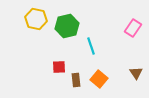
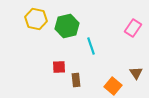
orange square: moved 14 px right, 7 px down
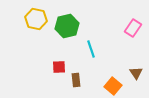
cyan line: moved 3 px down
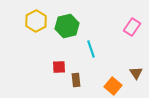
yellow hexagon: moved 2 px down; rotated 20 degrees clockwise
pink rectangle: moved 1 px left, 1 px up
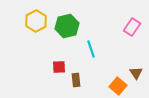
orange square: moved 5 px right
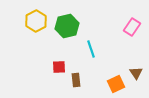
orange square: moved 2 px left, 2 px up; rotated 24 degrees clockwise
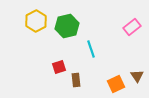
pink rectangle: rotated 18 degrees clockwise
red square: rotated 16 degrees counterclockwise
brown triangle: moved 1 px right, 3 px down
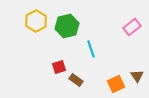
brown rectangle: rotated 48 degrees counterclockwise
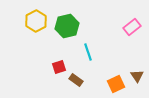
cyan line: moved 3 px left, 3 px down
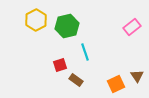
yellow hexagon: moved 1 px up
cyan line: moved 3 px left
red square: moved 1 px right, 2 px up
